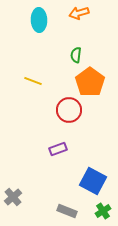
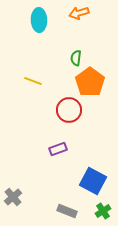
green semicircle: moved 3 px down
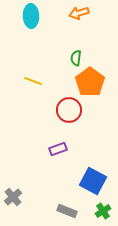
cyan ellipse: moved 8 px left, 4 px up
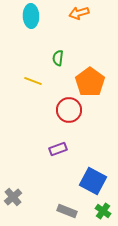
green semicircle: moved 18 px left
green cross: rotated 21 degrees counterclockwise
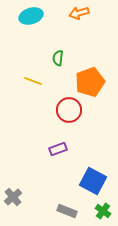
cyan ellipse: rotated 75 degrees clockwise
orange pentagon: rotated 16 degrees clockwise
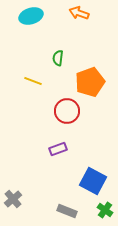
orange arrow: rotated 36 degrees clockwise
red circle: moved 2 px left, 1 px down
gray cross: moved 2 px down
green cross: moved 2 px right, 1 px up
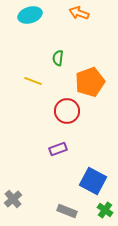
cyan ellipse: moved 1 px left, 1 px up
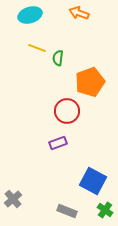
yellow line: moved 4 px right, 33 px up
purple rectangle: moved 6 px up
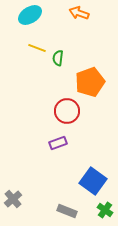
cyan ellipse: rotated 15 degrees counterclockwise
blue square: rotated 8 degrees clockwise
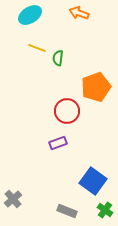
orange pentagon: moved 6 px right, 5 px down
